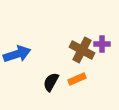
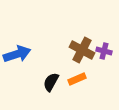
purple cross: moved 2 px right, 7 px down; rotated 14 degrees clockwise
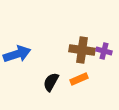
brown cross: rotated 20 degrees counterclockwise
orange rectangle: moved 2 px right
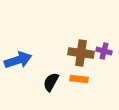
brown cross: moved 1 px left, 3 px down
blue arrow: moved 1 px right, 6 px down
orange rectangle: rotated 30 degrees clockwise
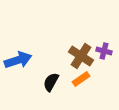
brown cross: moved 3 px down; rotated 25 degrees clockwise
orange rectangle: moved 2 px right; rotated 42 degrees counterclockwise
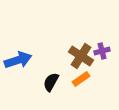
purple cross: moved 2 px left; rotated 28 degrees counterclockwise
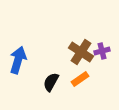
brown cross: moved 4 px up
blue arrow: rotated 56 degrees counterclockwise
orange rectangle: moved 1 px left
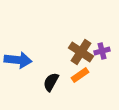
blue arrow: rotated 80 degrees clockwise
orange rectangle: moved 4 px up
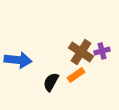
orange rectangle: moved 4 px left
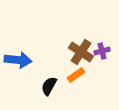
black semicircle: moved 2 px left, 4 px down
